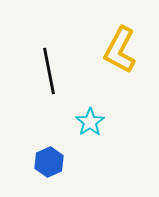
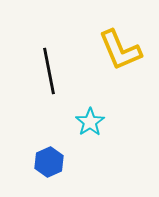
yellow L-shape: rotated 51 degrees counterclockwise
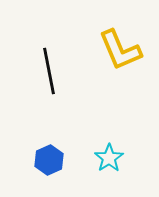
cyan star: moved 19 px right, 36 px down
blue hexagon: moved 2 px up
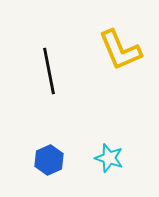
cyan star: rotated 20 degrees counterclockwise
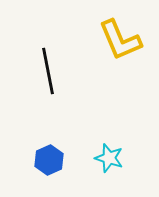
yellow L-shape: moved 10 px up
black line: moved 1 px left
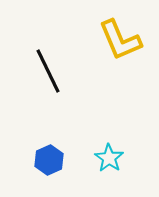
black line: rotated 15 degrees counterclockwise
cyan star: rotated 16 degrees clockwise
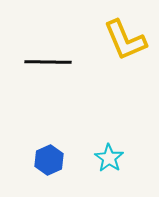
yellow L-shape: moved 5 px right
black line: moved 9 px up; rotated 63 degrees counterclockwise
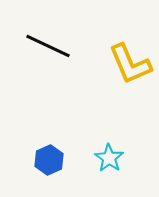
yellow L-shape: moved 5 px right, 24 px down
black line: moved 16 px up; rotated 24 degrees clockwise
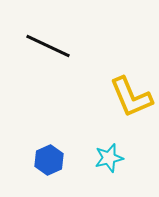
yellow L-shape: moved 1 px right, 33 px down
cyan star: rotated 24 degrees clockwise
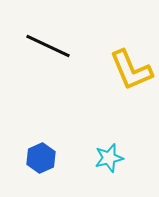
yellow L-shape: moved 27 px up
blue hexagon: moved 8 px left, 2 px up
